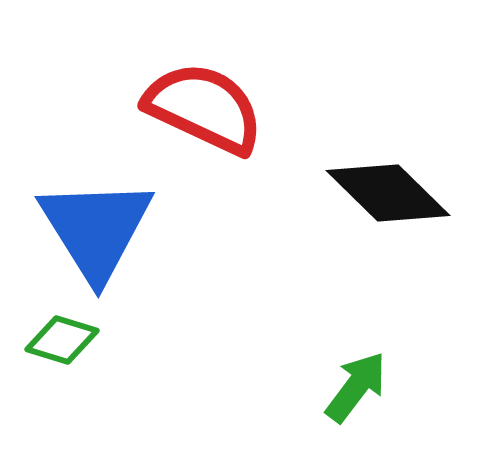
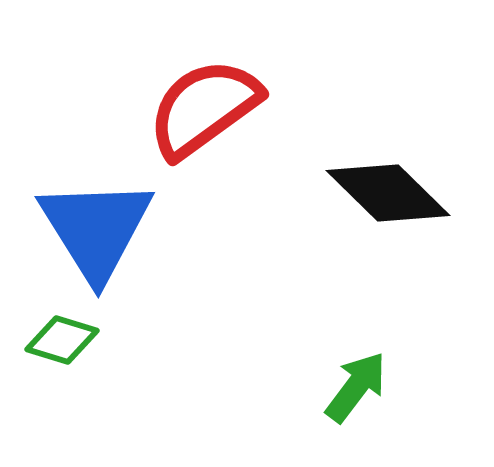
red semicircle: rotated 61 degrees counterclockwise
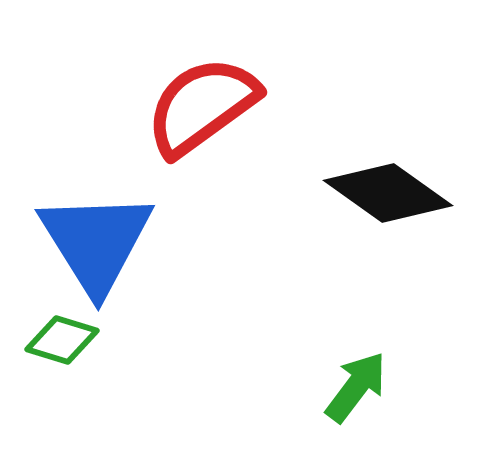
red semicircle: moved 2 px left, 2 px up
black diamond: rotated 9 degrees counterclockwise
blue triangle: moved 13 px down
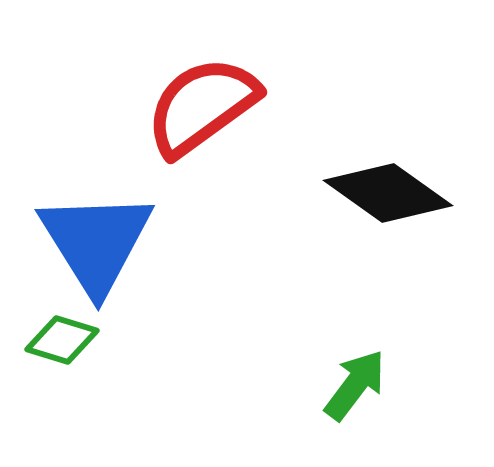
green arrow: moved 1 px left, 2 px up
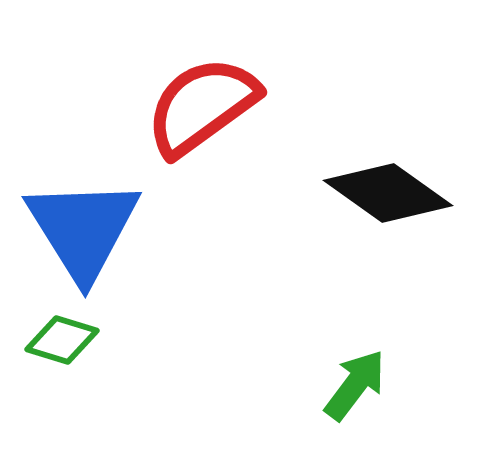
blue triangle: moved 13 px left, 13 px up
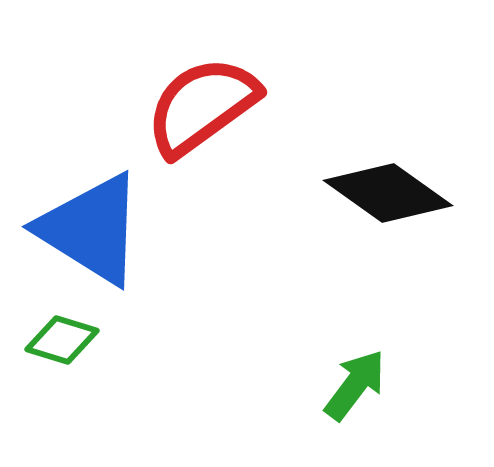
blue triangle: moved 8 px right; rotated 26 degrees counterclockwise
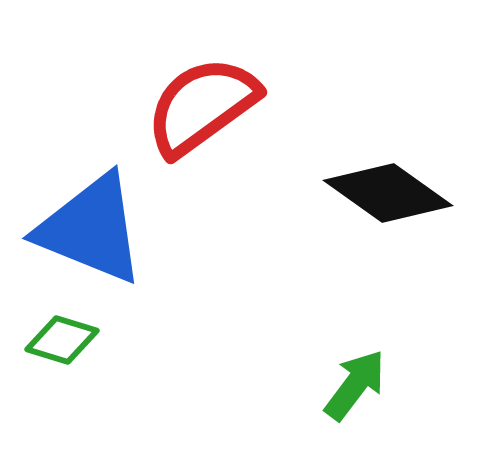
blue triangle: rotated 10 degrees counterclockwise
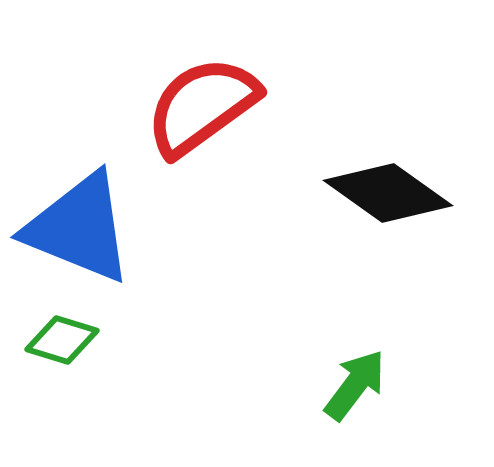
blue triangle: moved 12 px left, 1 px up
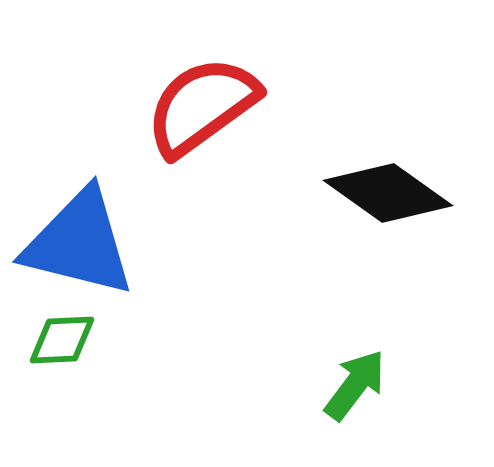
blue triangle: moved 15 px down; rotated 8 degrees counterclockwise
green diamond: rotated 20 degrees counterclockwise
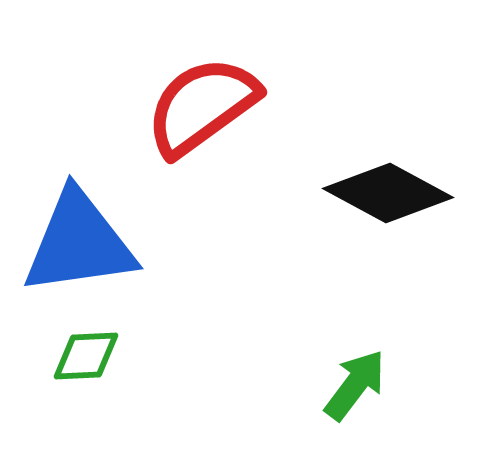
black diamond: rotated 7 degrees counterclockwise
blue triangle: rotated 22 degrees counterclockwise
green diamond: moved 24 px right, 16 px down
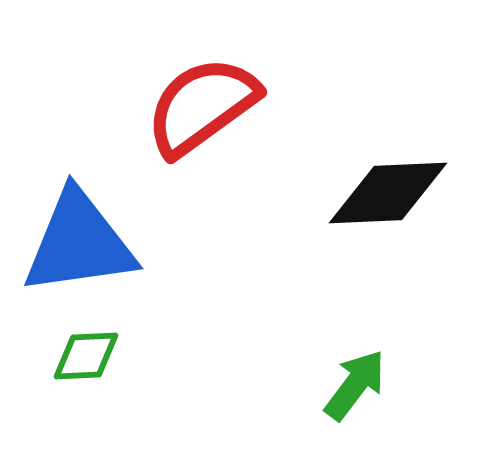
black diamond: rotated 31 degrees counterclockwise
